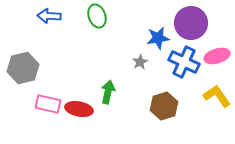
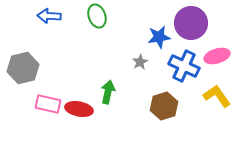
blue star: moved 1 px right, 1 px up
blue cross: moved 4 px down
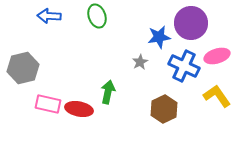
brown hexagon: moved 3 px down; rotated 8 degrees counterclockwise
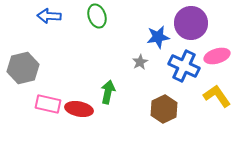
blue star: moved 1 px left
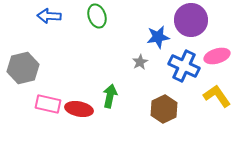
purple circle: moved 3 px up
green arrow: moved 2 px right, 4 px down
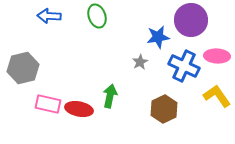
pink ellipse: rotated 20 degrees clockwise
